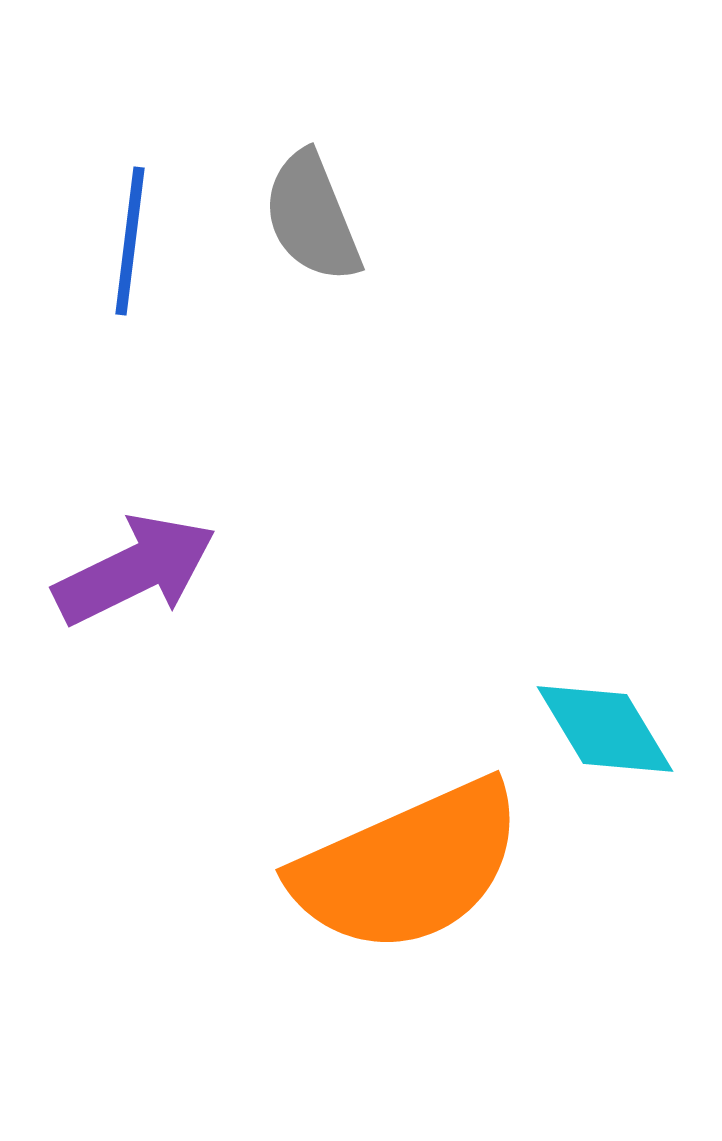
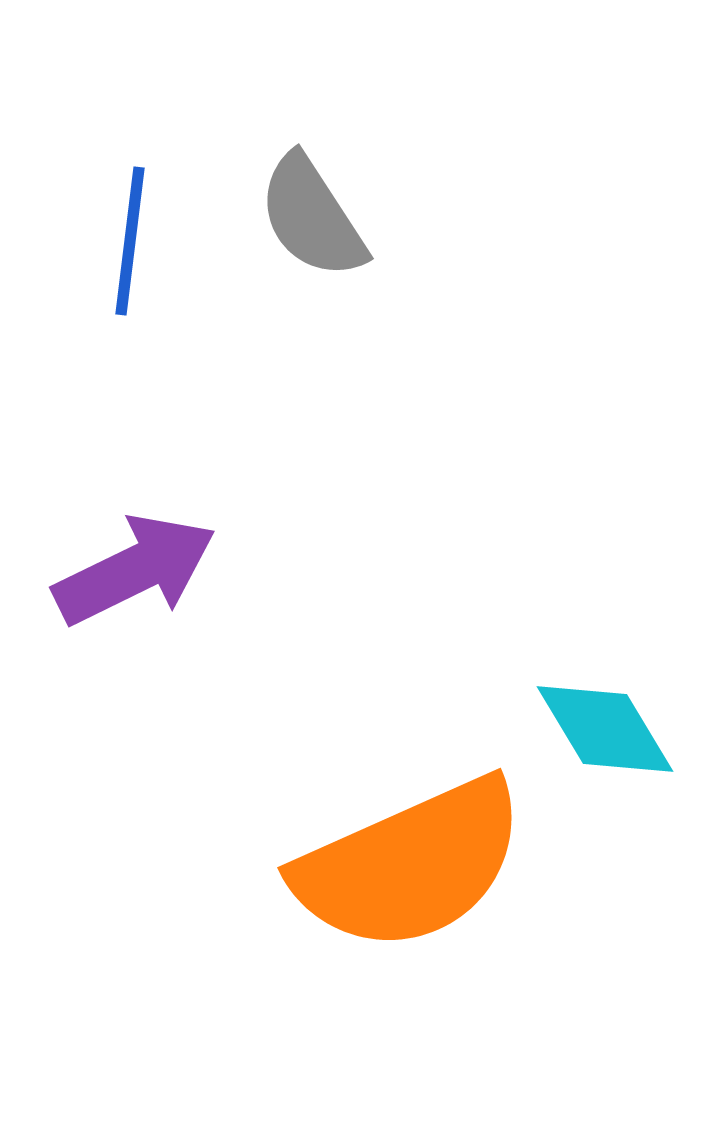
gray semicircle: rotated 11 degrees counterclockwise
orange semicircle: moved 2 px right, 2 px up
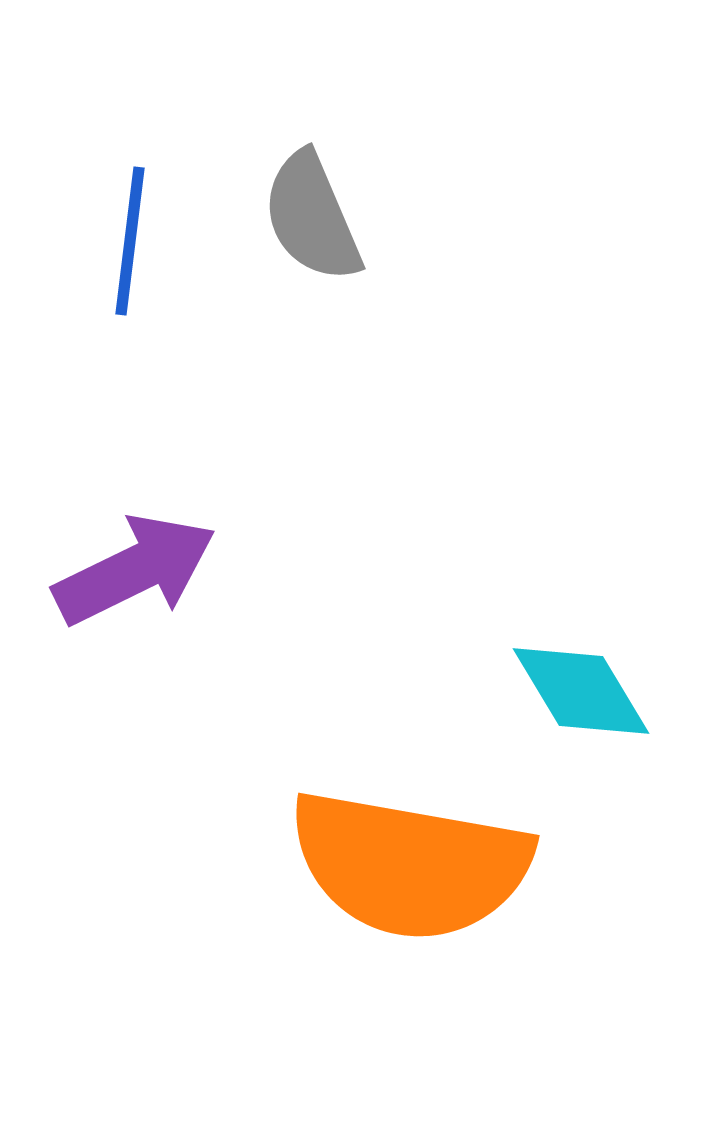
gray semicircle: rotated 10 degrees clockwise
cyan diamond: moved 24 px left, 38 px up
orange semicircle: rotated 34 degrees clockwise
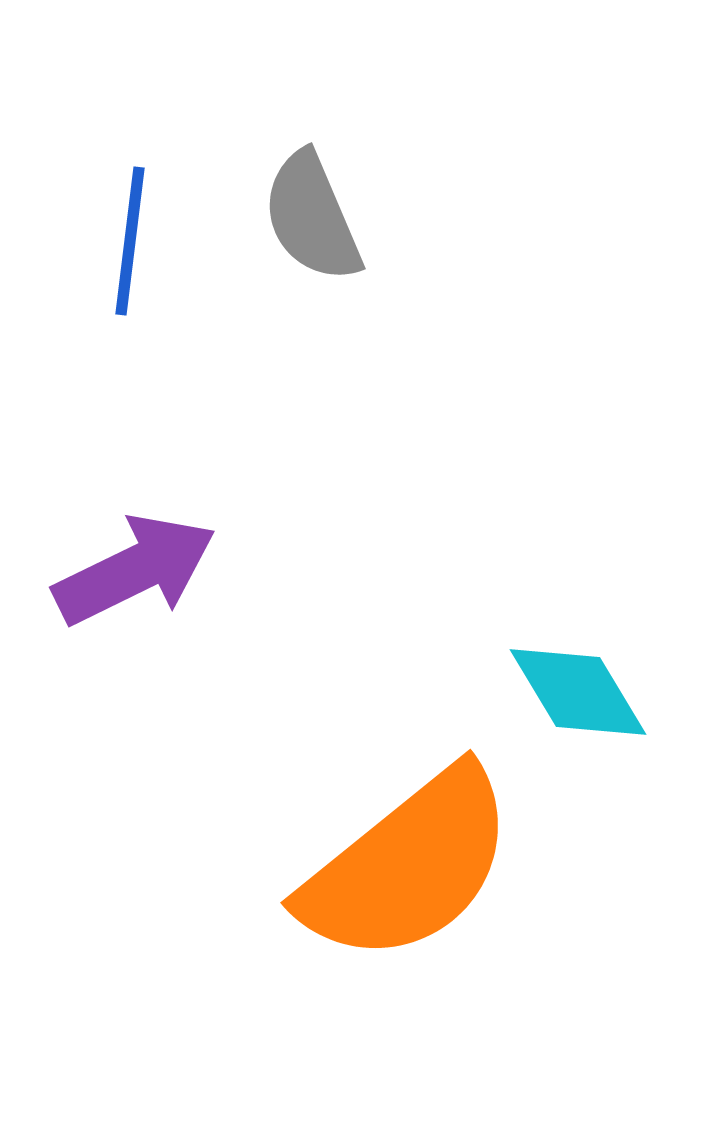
cyan diamond: moved 3 px left, 1 px down
orange semicircle: moved 2 px left, 1 px down; rotated 49 degrees counterclockwise
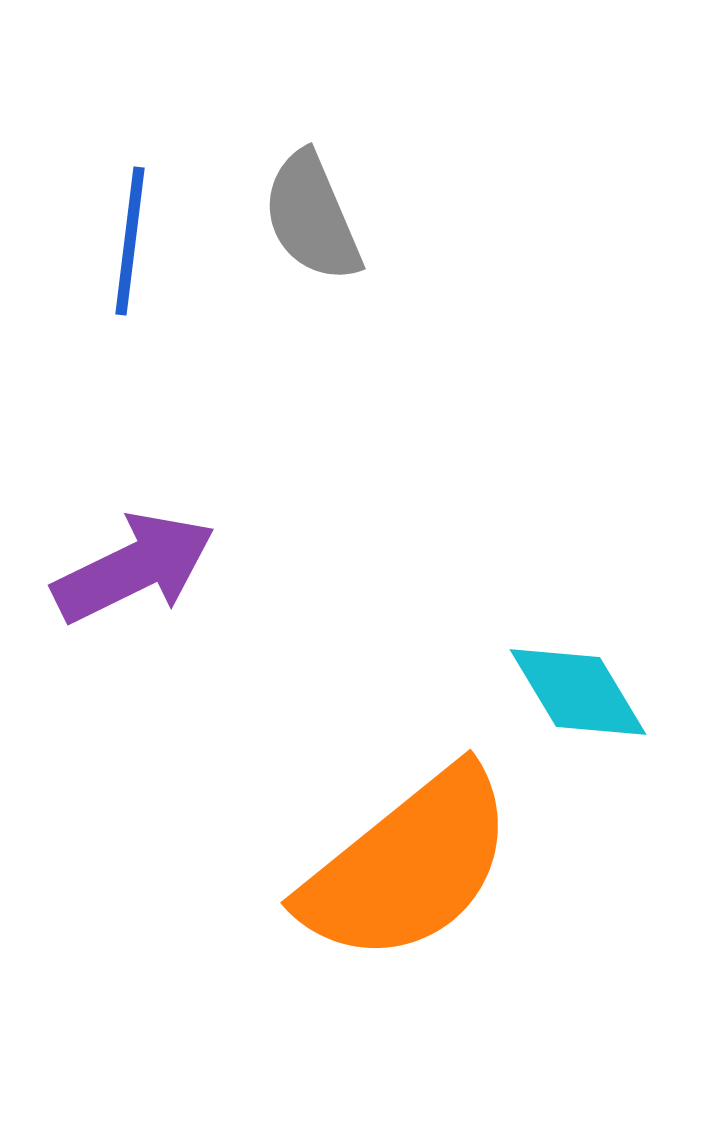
purple arrow: moved 1 px left, 2 px up
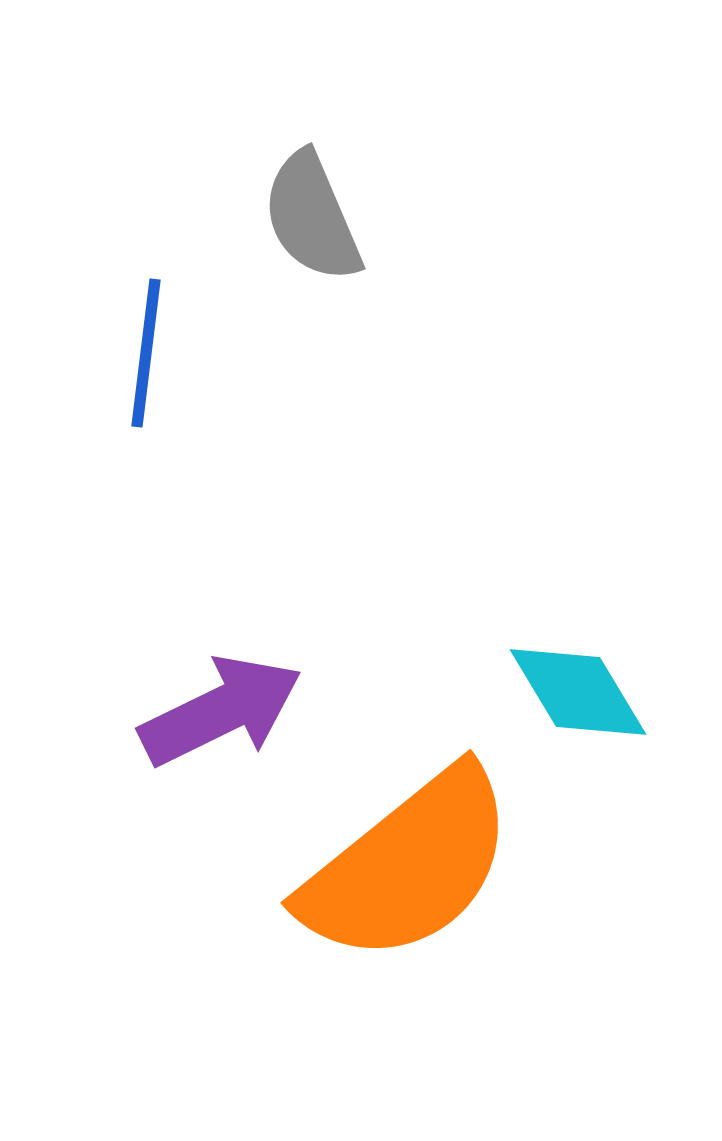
blue line: moved 16 px right, 112 px down
purple arrow: moved 87 px right, 143 px down
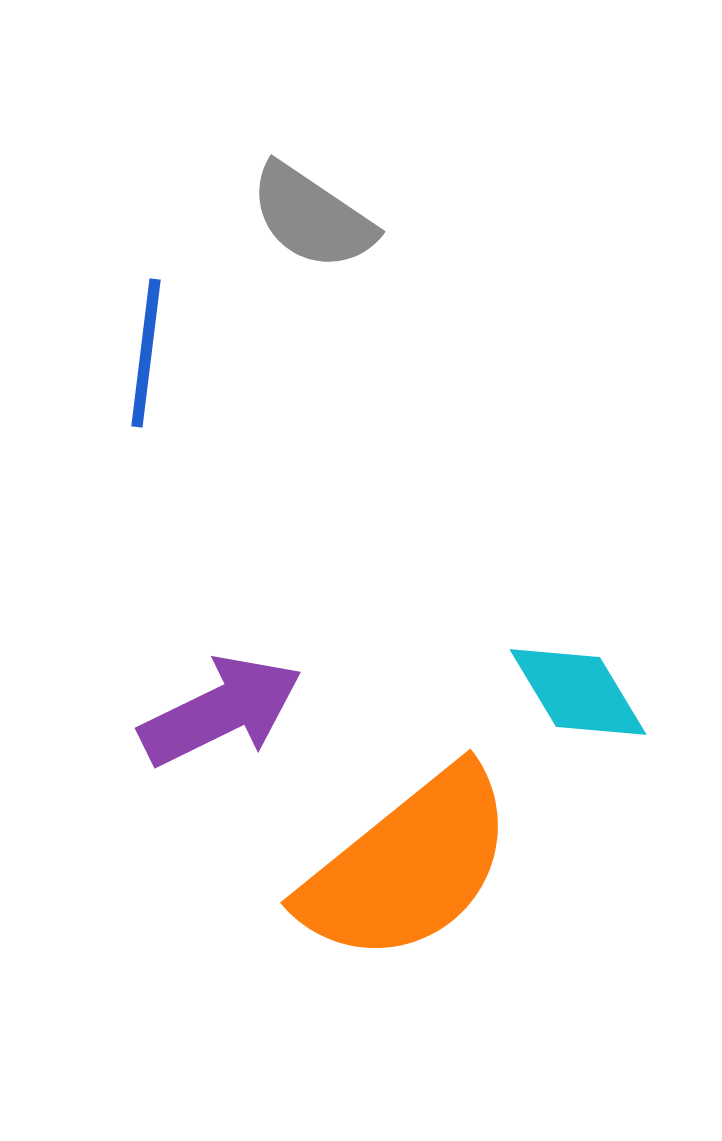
gray semicircle: rotated 33 degrees counterclockwise
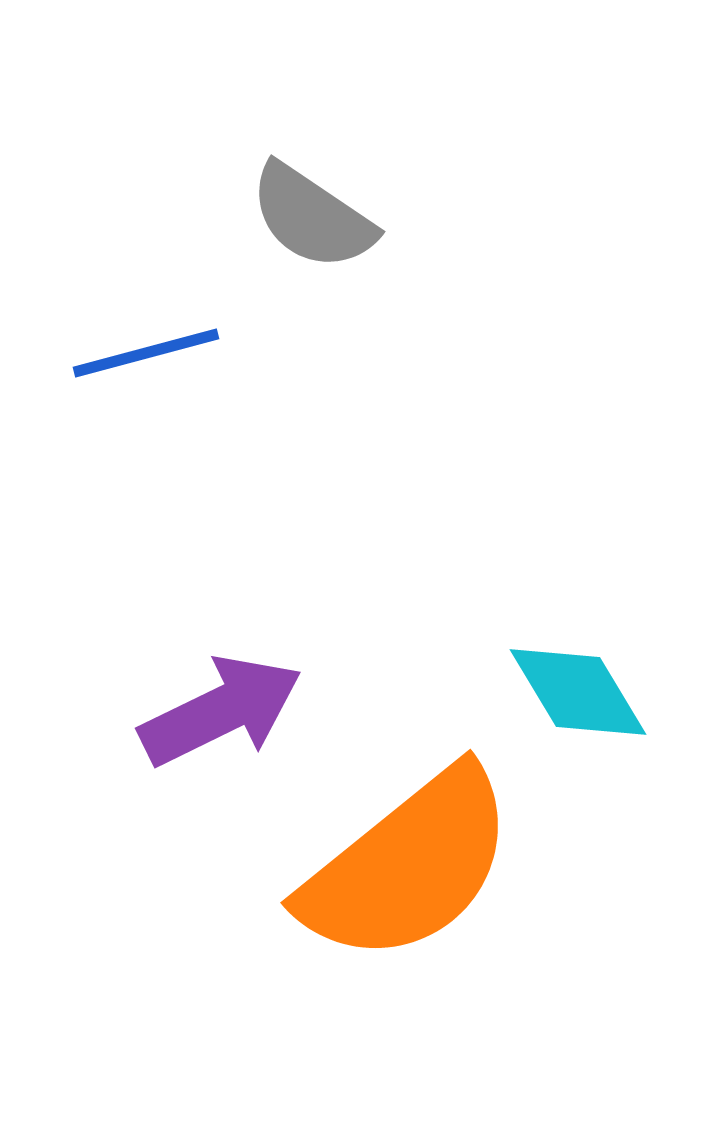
blue line: rotated 68 degrees clockwise
